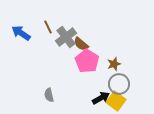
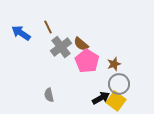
gray cross: moved 5 px left, 10 px down
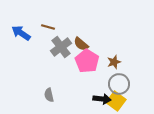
brown line: rotated 48 degrees counterclockwise
brown star: moved 2 px up
black arrow: moved 1 px right, 1 px down; rotated 36 degrees clockwise
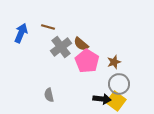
blue arrow: rotated 78 degrees clockwise
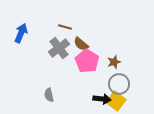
brown line: moved 17 px right
gray cross: moved 2 px left, 1 px down
